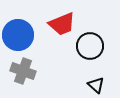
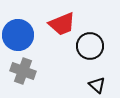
black triangle: moved 1 px right
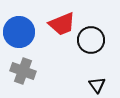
blue circle: moved 1 px right, 3 px up
black circle: moved 1 px right, 6 px up
black triangle: rotated 12 degrees clockwise
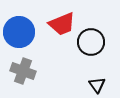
black circle: moved 2 px down
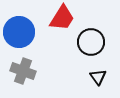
red trapezoid: moved 6 px up; rotated 36 degrees counterclockwise
black triangle: moved 1 px right, 8 px up
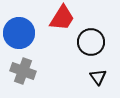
blue circle: moved 1 px down
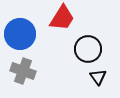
blue circle: moved 1 px right, 1 px down
black circle: moved 3 px left, 7 px down
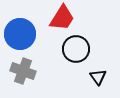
black circle: moved 12 px left
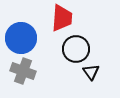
red trapezoid: rotated 28 degrees counterclockwise
blue circle: moved 1 px right, 4 px down
black triangle: moved 7 px left, 5 px up
